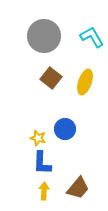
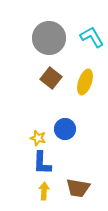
gray circle: moved 5 px right, 2 px down
brown trapezoid: rotated 60 degrees clockwise
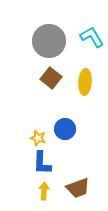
gray circle: moved 3 px down
yellow ellipse: rotated 15 degrees counterclockwise
brown trapezoid: rotated 30 degrees counterclockwise
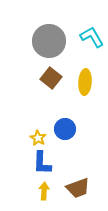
yellow star: rotated 14 degrees clockwise
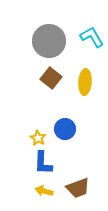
blue L-shape: moved 1 px right
yellow arrow: rotated 78 degrees counterclockwise
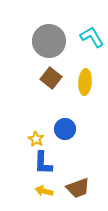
yellow star: moved 2 px left, 1 px down
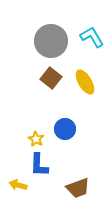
gray circle: moved 2 px right
yellow ellipse: rotated 35 degrees counterclockwise
blue L-shape: moved 4 px left, 2 px down
yellow arrow: moved 26 px left, 6 px up
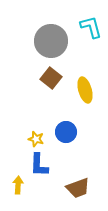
cyan L-shape: moved 1 px left, 10 px up; rotated 15 degrees clockwise
yellow ellipse: moved 8 px down; rotated 15 degrees clockwise
blue circle: moved 1 px right, 3 px down
yellow star: rotated 14 degrees counterclockwise
yellow arrow: rotated 78 degrees clockwise
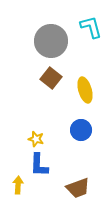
blue circle: moved 15 px right, 2 px up
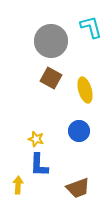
brown square: rotated 10 degrees counterclockwise
blue circle: moved 2 px left, 1 px down
